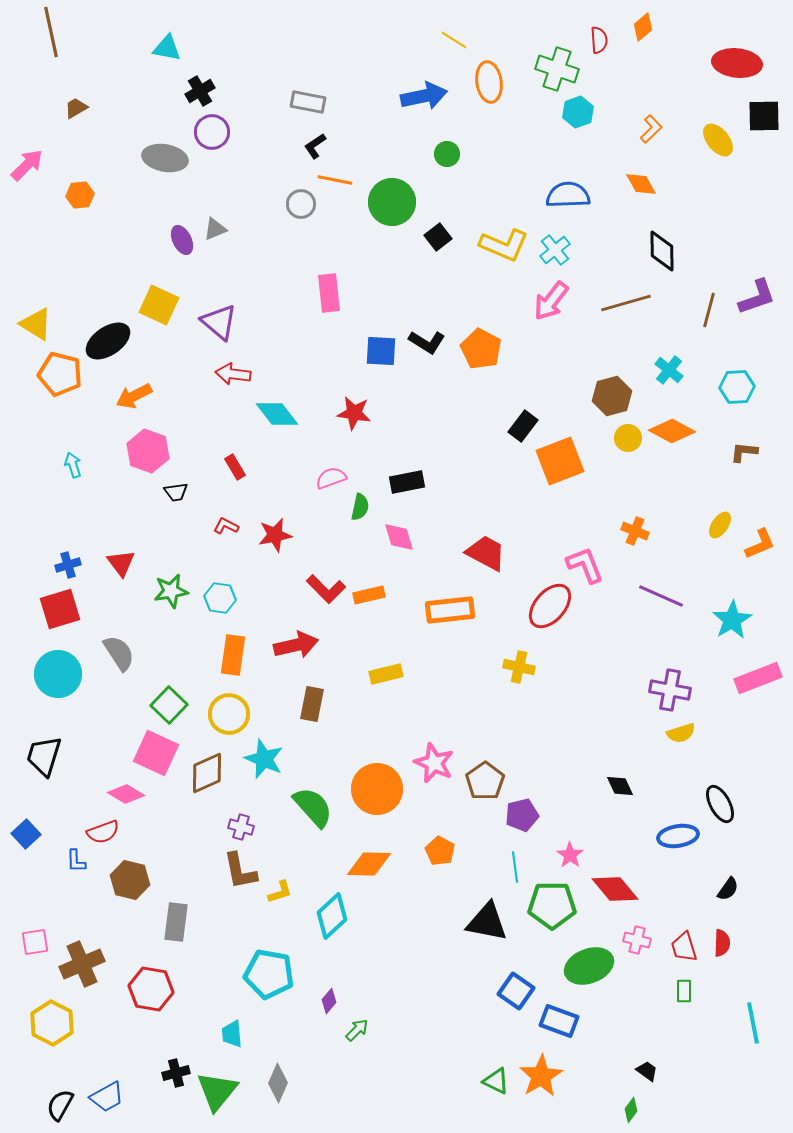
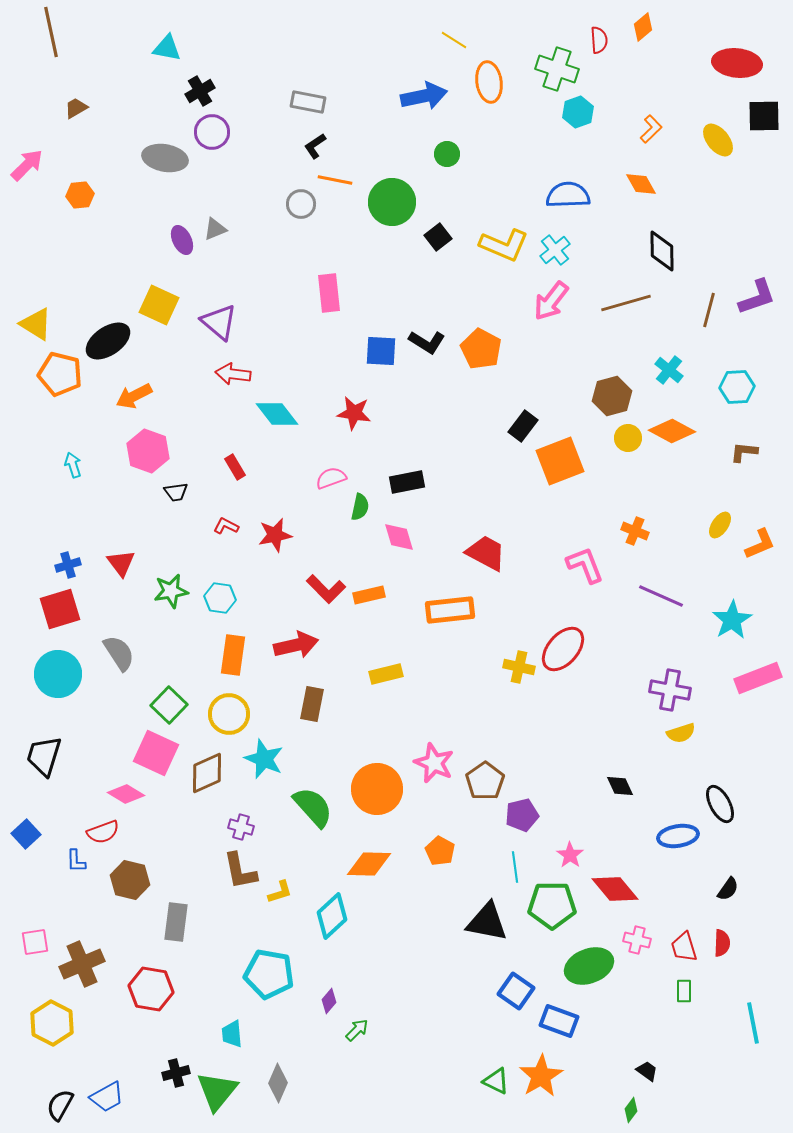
red ellipse at (550, 606): moved 13 px right, 43 px down
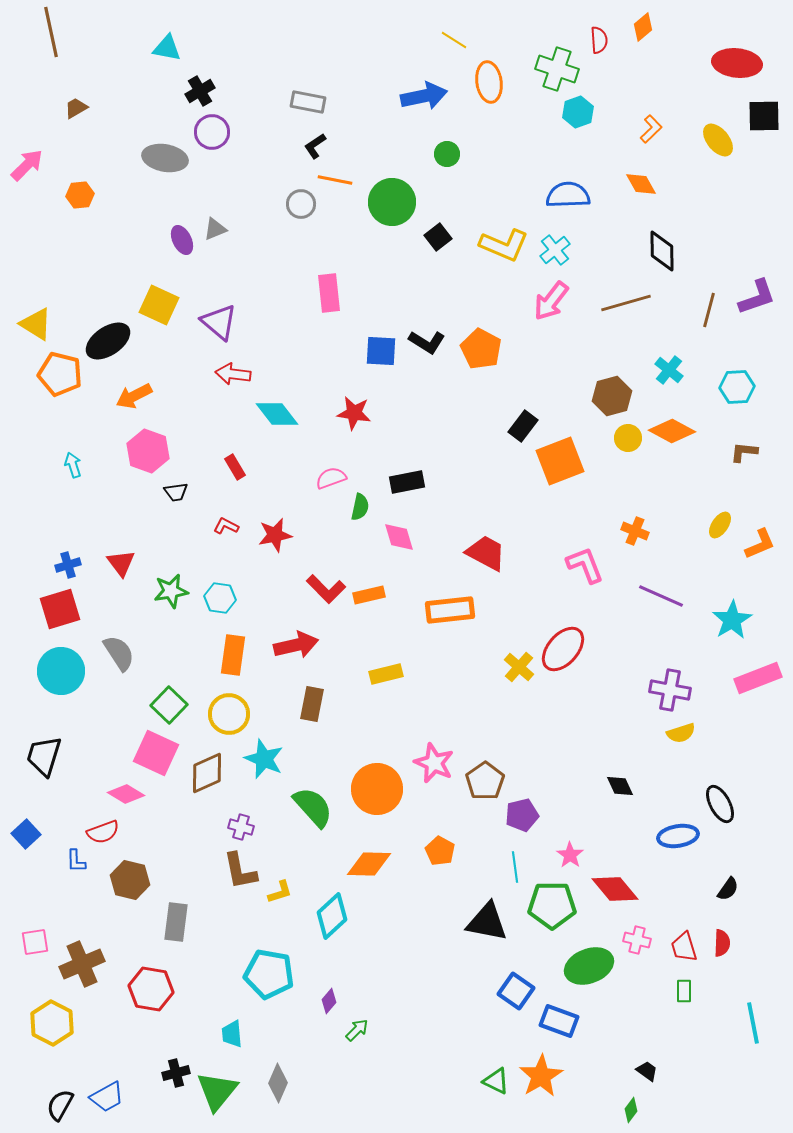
yellow cross at (519, 667): rotated 28 degrees clockwise
cyan circle at (58, 674): moved 3 px right, 3 px up
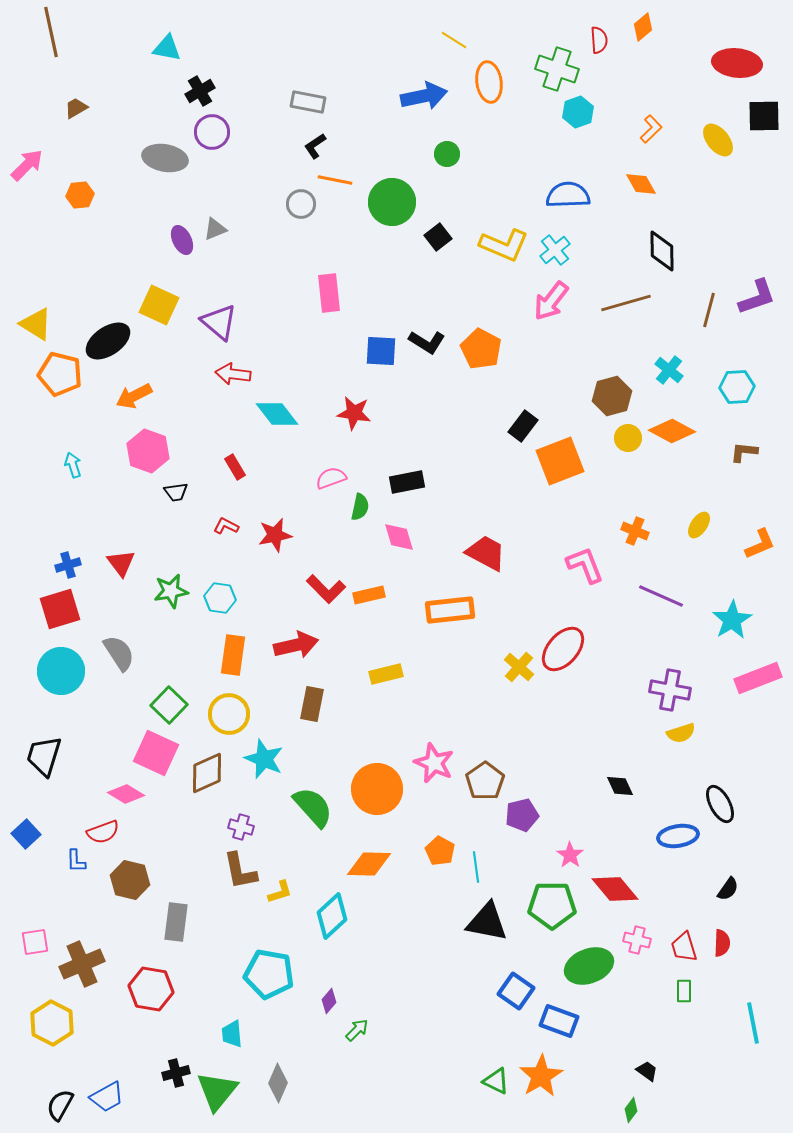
yellow ellipse at (720, 525): moved 21 px left
cyan line at (515, 867): moved 39 px left
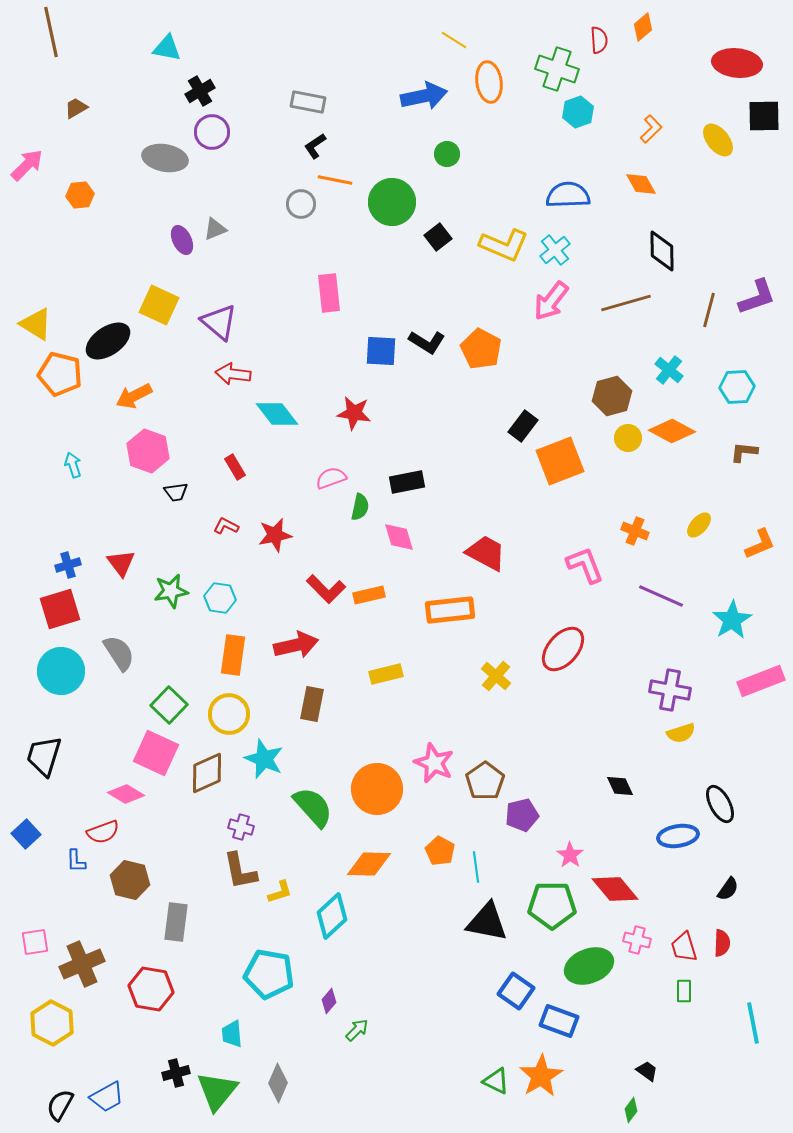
yellow ellipse at (699, 525): rotated 8 degrees clockwise
yellow cross at (519, 667): moved 23 px left, 9 px down
pink rectangle at (758, 678): moved 3 px right, 3 px down
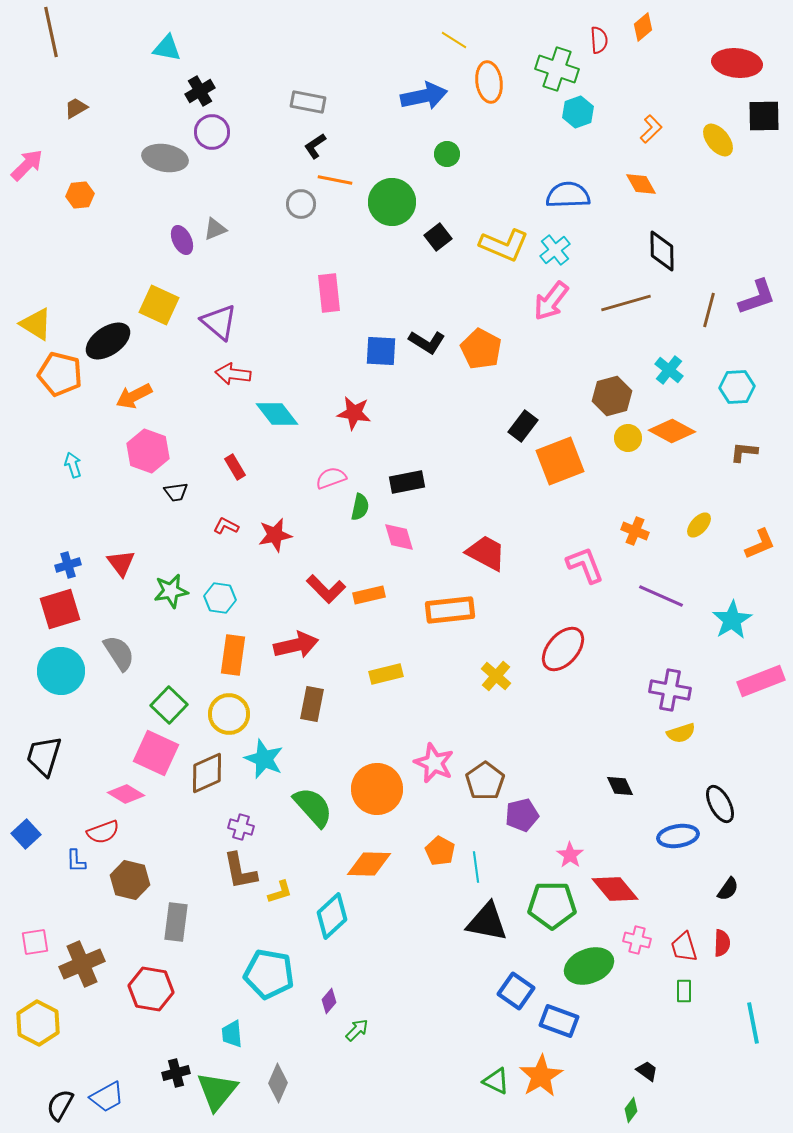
yellow hexagon at (52, 1023): moved 14 px left
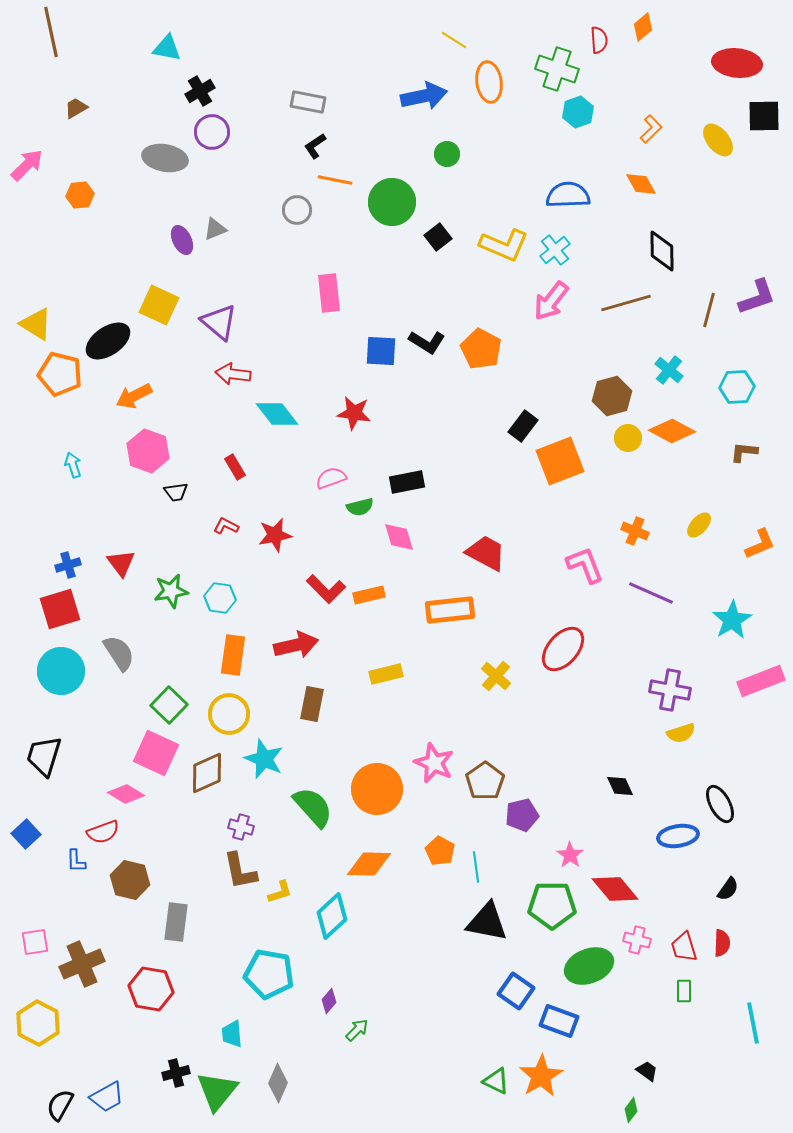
gray circle at (301, 204): moved 4 px left, 6 px down
green semicircle at (360, 507): rotated 64 degrees clockwise
purple line at (661, 596): moved 10 px left, 3 px up
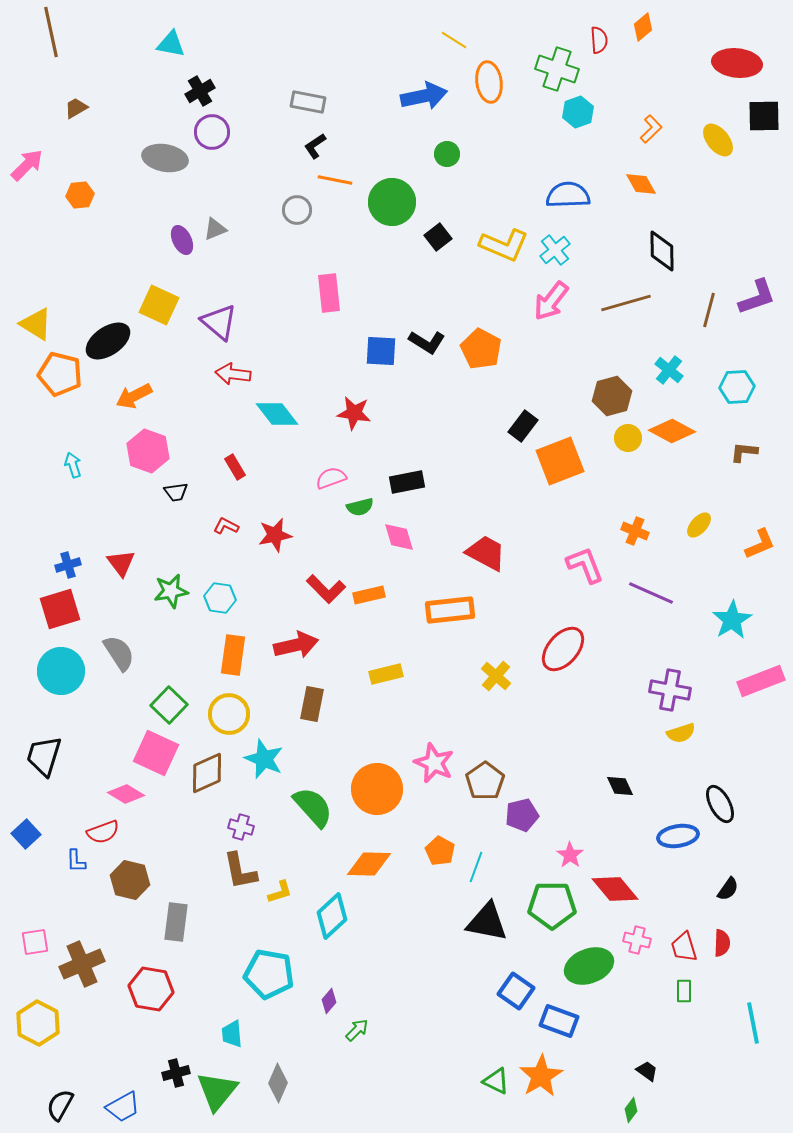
cyan triangle at (167, 48): moved 4 px right, 4 px up
cyan line at (476, 867): rotated 28 degrees clockwise
blue trapezoid at (107, 1097): moved 16 px right, 10 px down
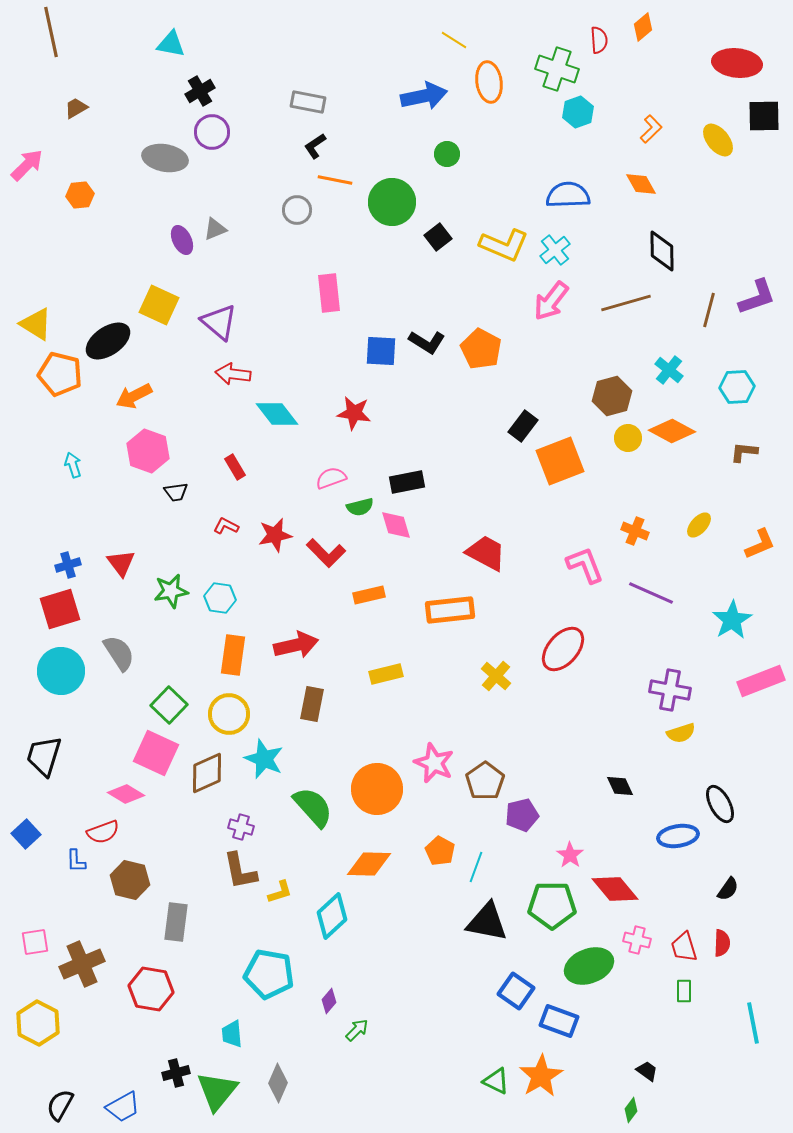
pink diamond at (399, 537): moved 3 px left, 12 px up
red L-shape at (326, 589): moved 36 px up
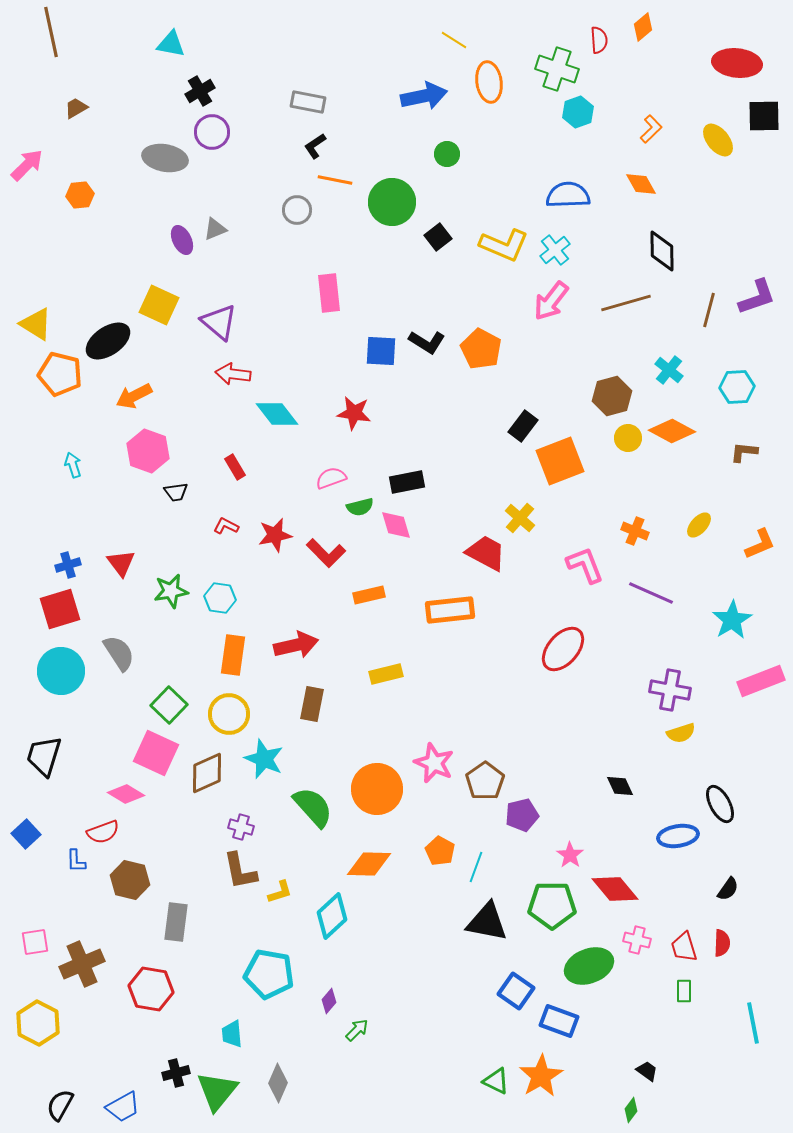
yellow cross at (496, 676): moved 24 px right, 158 px up
